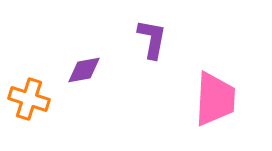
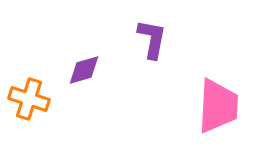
purple diamond: rotated 6 degrees counterclockwise
pink trapezoid: moved 3 px right, 7 px down
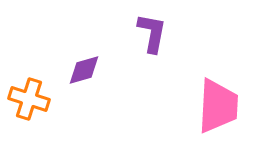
purple L-shape: moved 6 px up
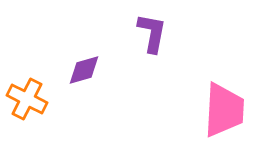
orange cross: moved 2 px left; rotated 9 degrees clockwise
pink trapezoid: moved 6 px right, 4 px down
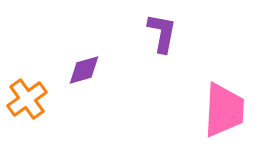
purple L-shape: moved 10 px right
orange cross: rotated 27 degrees clockwise
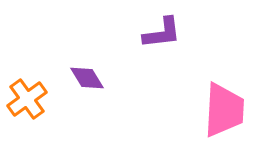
purple L-shape: rotated 72 degrees clockwise
purple diamond: moved 3 px right, 8 px down; rotated 75 degrees clockwise
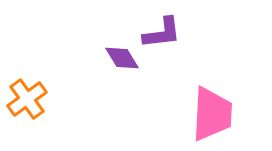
purple diamond: moved 35 px right, 20 px up
pink trapezoid: moved 12 px left, 4 px down
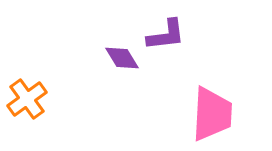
purple L-shape: moved 4 px right, 2 px down
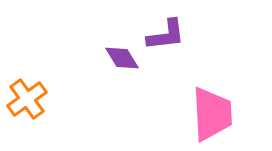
pink trapezoid: rotated 6 degrees counterclockwise
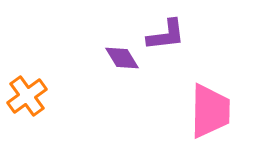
orange cross: moved 3 px up
pink trapezoid: moved 2 px left, 3 px up; rotated 4 degrees clockwise
